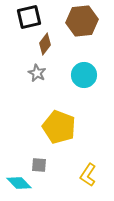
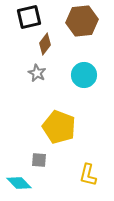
gray square: moved 5 px up
yellow L-shape: rotated 20 degrees counterclockwise
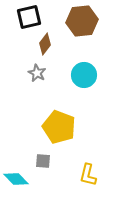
gray square: moved 4 px right, 1 px down
cyan diamond: moved 3 px left, 4 px up
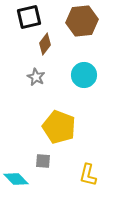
gray star: moved 1 px left, 4 px down
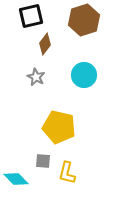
black square: moved 2 px right, 1 px up
brown hexagon: moved 2 px right, 1 px up; rotated 12 degrees counterclockwise
yellow pentagon: rotated 8 degrees counterclockwise
yellow L-shape: moved 21 px left, 2 px up
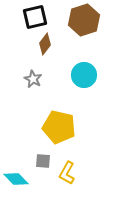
black square: moved 4 px right, 1 px down
gray star: moved 3 px left, 2 px down
yellow L-shape: rotated 15 degrees clockwise
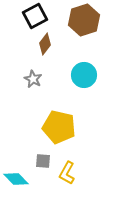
black square: moved 1 px up; rotated 15 degrees counterclockwise
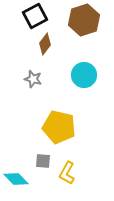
gray star: rotated 12 degrees counterclockwise
